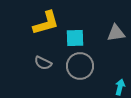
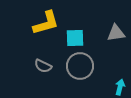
gray semicircle: moved 3 px down
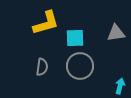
gray semicircle: moved 1 px left, 1 px down; rotated 108 degrees counterclockwise
cyan arrow: moved 1 px up
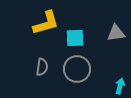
gray circle: moved 3 px left, 3 px down
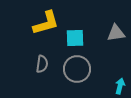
gray semicircle: moved 3 px up
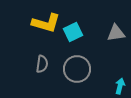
yellow L-shape: rotated 32 degrees clockwise
cyan square: moved 2 px left, 6 px up; rotated 24 degrees counterclockwise
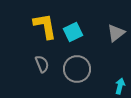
yellow L-shape: moved 1 px left, 3 px down; rotated 116 degrees counterclockwise
gray triangle: rotated 30 degrees counterclockwise
gray semicircle: rotated 30 degrees counterclockwise
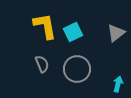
cyan arrow: moved 2 px left, 2 px up
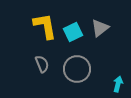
gray triangle: moved 16 px left, 5 px up
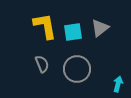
cyan square: rotated 18 degrees clockwise
